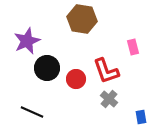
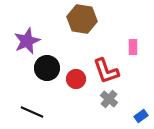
pink rectangle: rotated 14 degrees clockwise
blue rectangle: moved 1 px up; rotated 64 degrees clockwise
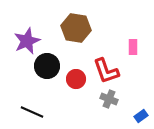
brown hexagon: moved 6 px left, 9 px down
black circle: moved 2 px up
gray cross: rotated 18 degrees counterclockwise
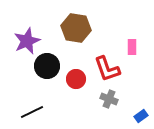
pink rectangle: moved 1 px left
red L-shape: moved 1 px right, 2 px up
black line: rotated 50 degrees counterclockwise
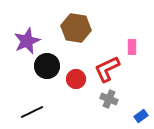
red L-shape: rotated 84 degrees clockwise
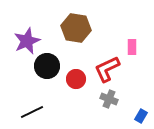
blue rectangle: rotated 24 degrees counterclockwise
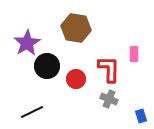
purple star: moved 2 px down; rotated 8 degrees counterclockwise
pink rectangle: moved 2 px right, 7 px down
red L-shape: moved 2 px right; rotated 116 degrees clockwise
blue rectangle: rotated 48 degrees counterclockwise
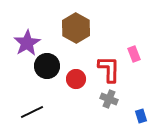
brown hexagon: rotated 20 degrees clockwise
pink rectangle: rotated 21 degrees counterclockwise
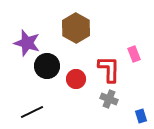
purple star: rotated 24 degrees counterclockwise
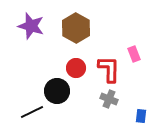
purple star: moved 4 px right, 17 px up
black circle: moved 10 px right, 25 px down
red circle: moved 11 px up
blue rectangle: rotated 24 degrees clockwise
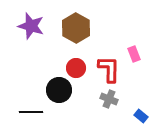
black circle: moved 2 px right, 1 px up
black line: moved 1 px left; rotated 25 degrees clockwise
blue rectangle: rotated 56 degrees counterclockwise
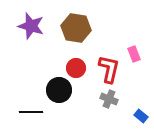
brown hexagon: rotated 20 degrees counterclockwise
red L-shape: rotated 12 degrees clockwise
